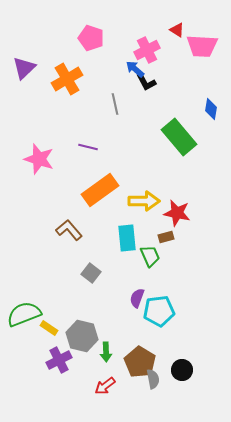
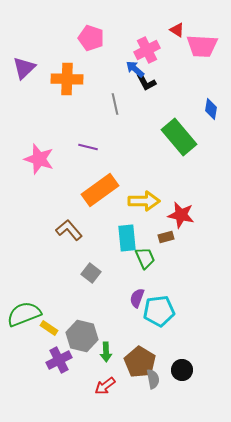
orange cross: rotated 32 degrees clockwise
red star: moved 4 px right, 2 px down
green trapezoid: moved 5 px left, 2 px down
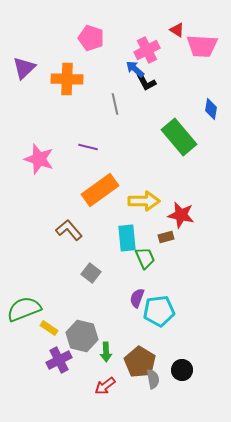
green semicircle: moved 5 px up
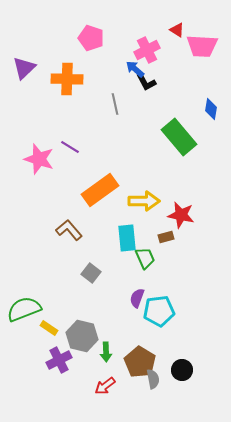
purple line: moved 18 px left; rotated 18 degrees clockwise
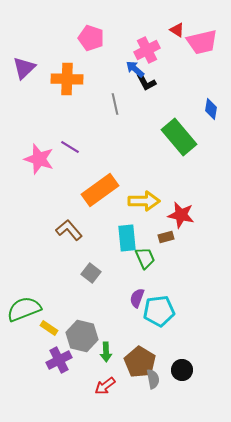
pink trapezoid: moved 4 px up; rotated 16 degrees counterclockwise
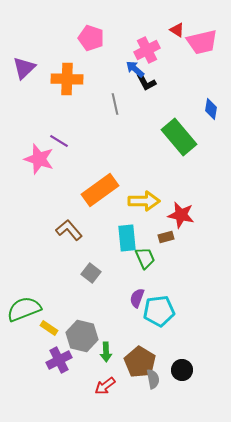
purple line: moved 11 px left, 6 px up
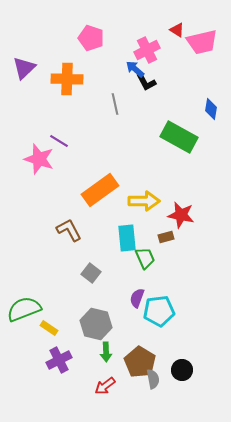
green rectangle: rotated 21 degrees counterclockwise
brown L-shape: rotated 12 degrees clockwise
gray hexagon: moved 14 px right, 12 px up
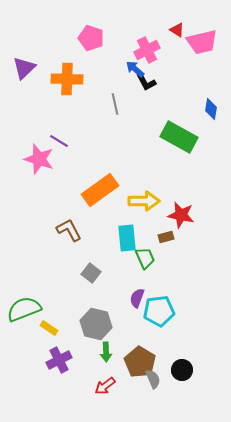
gray semicircle: rotated 12 degrees counterclockwise
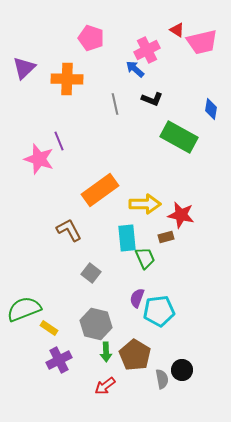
black L-shape: moved 6 px right, 17 px down; rotated 40 degrees counterclockwise
purple line: rotated 36 degrees clockwise
yellow arrow: moved 1 px right, 3 px down
brown pentagon: moved 5 px left, 7 px up
gray semicircle: moved 9 px right; rotated 12 degrees clockwise
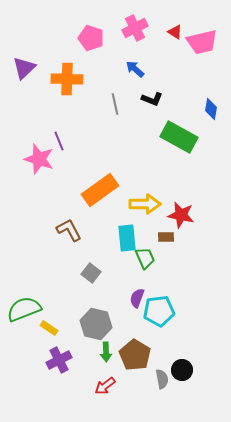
red triangle: moved 2 px left, 2 px down
pink cross: moved 12 px left, 22 px up
brown rectangle: rotated 14 degrees clockwise
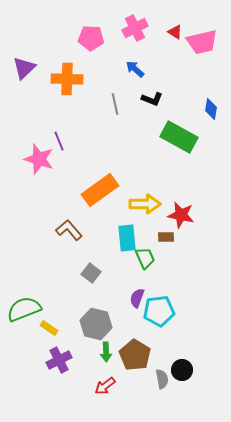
pink pentagon: rotated 15 degrees counterclockwise
brown L-shape: rotated 12 degrees counterclockwise
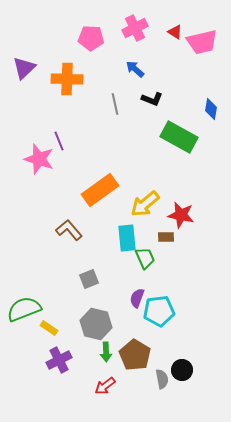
yellow arrow: rotated 140 degrees clockwise
gray square: moved 2 px left, 6 px down; rotated 30 degrees clockwise
